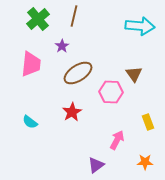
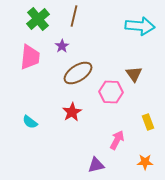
pink trapezoid: moved 1 px left, 7 px up
purple triangle: rotated 24 degrees clockwise
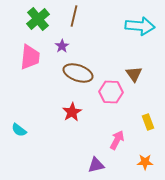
brown ellipse: rotated 52 degrees clockwise
cyan semicircle: moved 11 px left, 8 px down
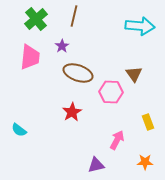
green cross: moved 2 px left
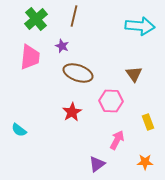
purple star: rotated 16 degrees counterclockwise
pink hexagon: moved 9 px down
purple triangle: moved 1 px right, 1 px up; rotated 24 degrees counterclockwise
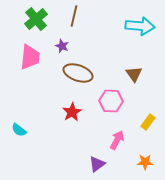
yellow rectangle: rotated 56 degrees clockwise
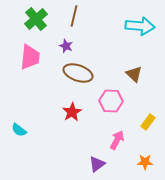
purple star: moved 4 px right
brown triangle: rotated 12 degrees counterclockwise
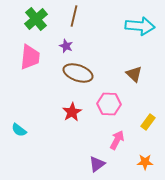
pink hexagon: moved 2 px left, 3 px down
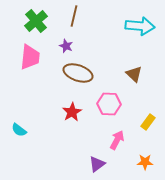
green cross: moved 2 px down
